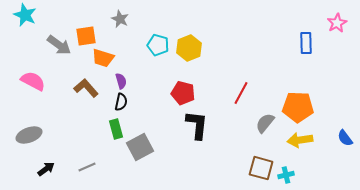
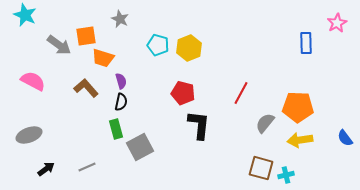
black L-shape: moved 2 px right
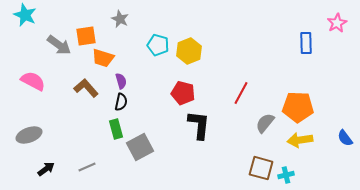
yellow hexagon: moved 3 px down
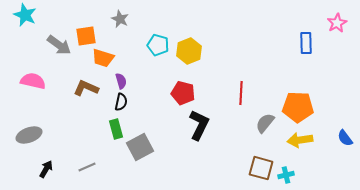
pink semicircle: rotated 15 degrees counterclockwise
brown L-shape: rotated 25 degrees counterclockwise
red line: rotated 25 degrees counterclockwise
black L-shape: rotated 20 degrees clockwise
black arrow: rotated 24 degrees counterclockwise
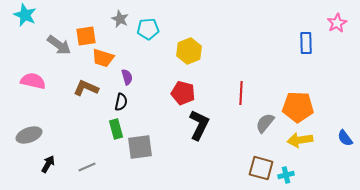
cyan pentagon: moved 10 px left, 16 px up; rotated 20 degrees counterclockwise
purple semicircle: moved 6 px right, 4 px up
gray square: rotated 20 degrees clockwise
black arrow: moved 2 px right, 5 px up
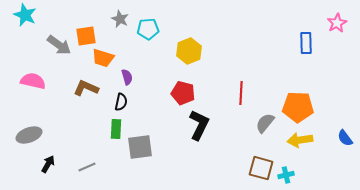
green rectangle: rotated 18 degrees clockwise
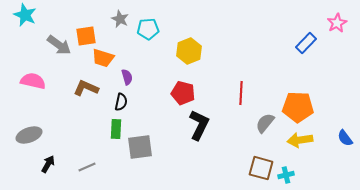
blue rectangle: rotated 45 degrees clockwise
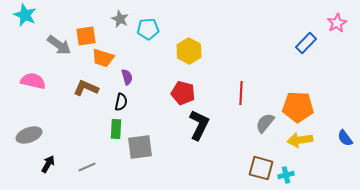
yellow hexagon: rotated 10 degrees counterclockwise
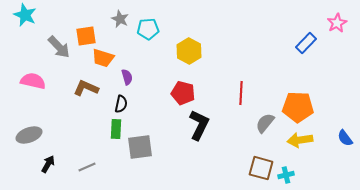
gray arrow: moved 2 px down; rotated 10 degrees clockwise
black semicircle: moved 2 px down
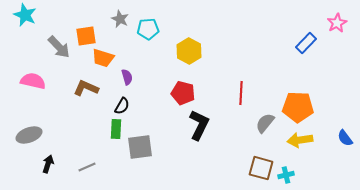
black semicircle: moved 1 px right, 2 px down; rotated 18 degrees clockwise
black arrow: rotated 12 degrees counterclockwise
